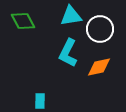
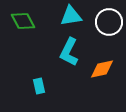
white circle: moved 9 px right, 7 px up
cyan L-shape: moved 1 px right, 1 px up
orange diamond: moved 3 px right, 2 px down
cyan rectangle: moved 1 px left, 15 px up; rotated 14 degrees counterclockwise
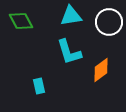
green diamond: moved 2 px left
cyan L-shape: rotated 44 degrees counterclockwise
orange diamond: moved 1 px left, 1 px down; rotated 25 degrees counterclockwise
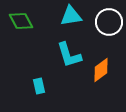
cyan L-shape: moved 3 px down
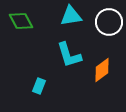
orange diamond: moved 1 px right
cyan rectangle: rotated 35 degrees clockwise
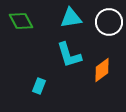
cyan triangle: moved 2 px down
